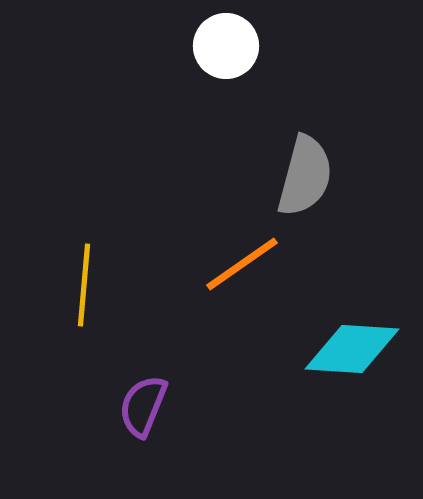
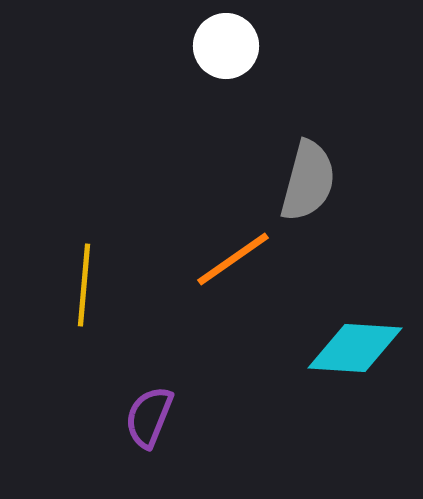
gray semicircle: moved 3 px right, 5 px down
orange line: moved 9 px left, 5 px up
cyan diamond: moved 3 px right, 1 px up
purple semicircle: moved 6 px right, 11 px down
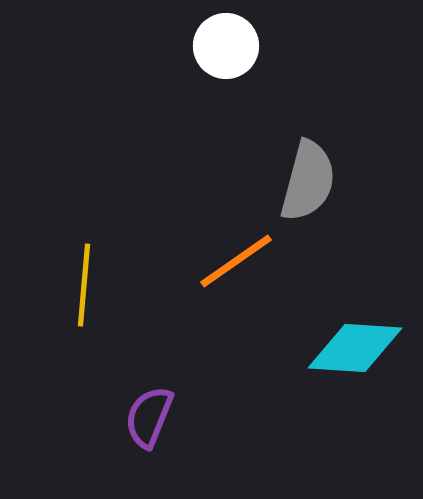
orange line: moved 3 px right, 2 px down
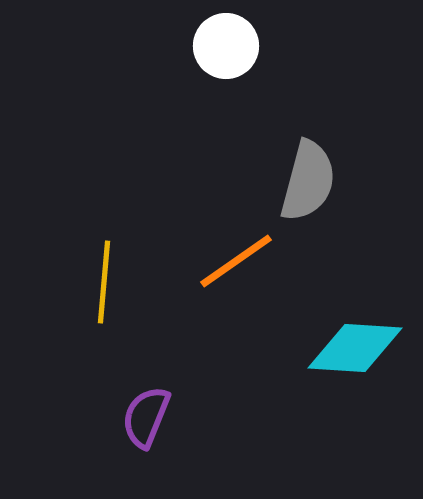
yellow line: moved 20 px right, 3 px up
purple semicircle: moved 3 px left
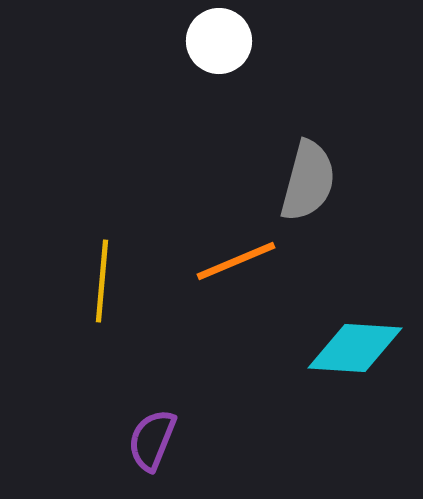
white circle: moved 7 px left, 5 px up
orange line: rotated 12 degrees clockwise
yellow line: moved 2 px left, 1 px up
purple semicircle: moved 6 px right, 23 px down
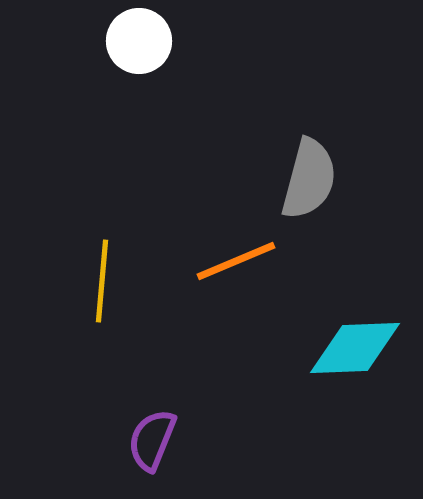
white circle: moved 80 px left
gray semicircle: moved 1 px right, 2 px up
cyan diamond: rotated 6 degrees counterclockwise
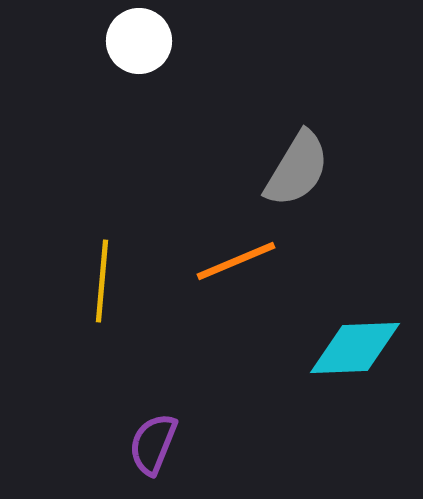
gray semicircle: moved 12 px left, 10 px up; rotated 16 degrees clockwise
purple semicircle: moved 1 px right, 4 px down
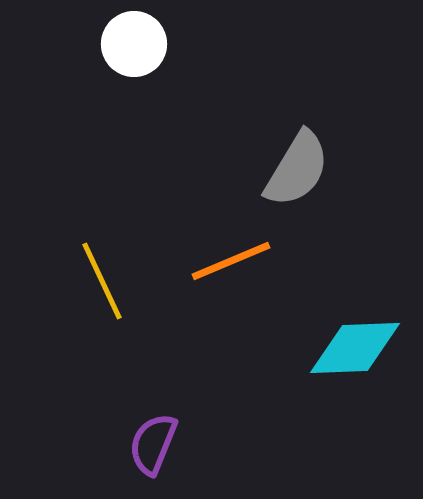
white circle: moved 5 px left, 3 px down
orange line: moved 5 px left
yellow line: rotated 30 degrees counterclockwise
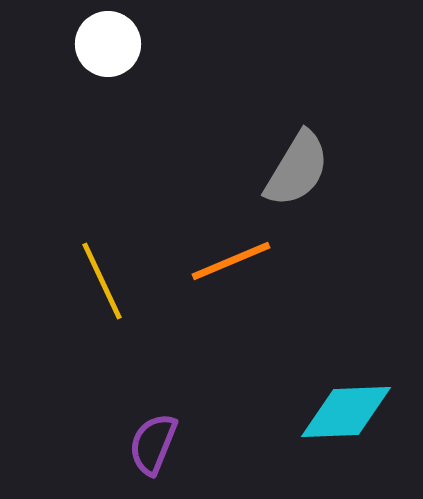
white circle: moved 26 px left
cyan diamond: moved 9 px left, 64 px down
